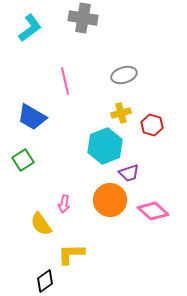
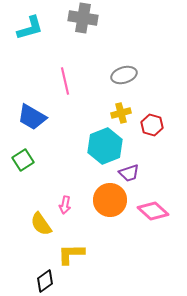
cyan L-shape: rotated 20 degrees clockwise
pink arrow: moved 1 px right, 1 px down
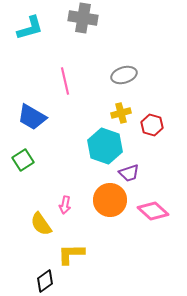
cyan hexagon: rotated 20 degrees counterclockwise
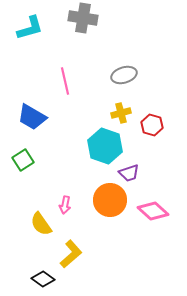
yellow L-shape: rotated 140 degrees clockwise
black diamond: moved 2 px left, 2 px up; rotated 70 degrees clockwise
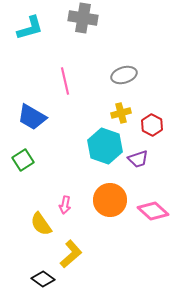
red hexagon: rotated 10 degrees clockwise
purple trapezoid: moved 9 px right, 14 px up
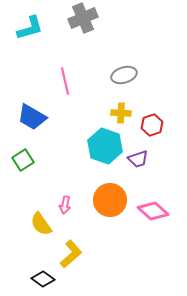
gray cross: rotated 32 degrees counterclockwise
yellow cross: rotated 18 degrees clockwise
red hexagon: rotated 15 degrees clockwise
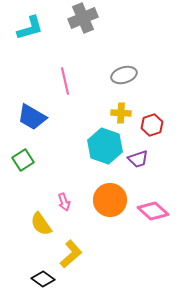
pink arrow: moved 1 px left, 3 px up; rotated 30 degrees counterclockwise
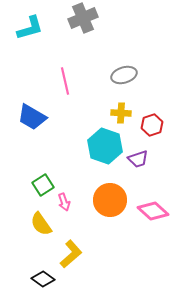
green square: moved 20 px right, 25 px down
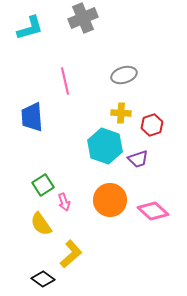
blue trapezoid: rotated 56 degrees clockwise
